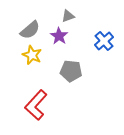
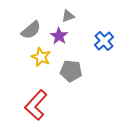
gray semicircle: moved 1 px right
yellow star: moved 9 px right, 2 px down
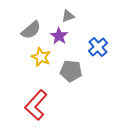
blue cross: moved 6 px left, 6 px down
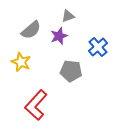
purple star: rotated 18 degrees clockwise
yellow star: moved 20 px left, 5 px down
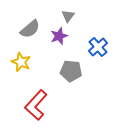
gray triangle: rotated 32 degrees counterclockwise
gray semicircle: moved 1 px left, 1 px up
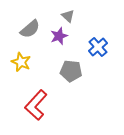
gray triangle: rotated 24 degrees counterclockwise
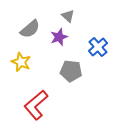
purple star: moved 1 px down
red L-shape: rotated 8 degrees clockwise
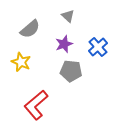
purple star: moved 5 px right, 7 px down
